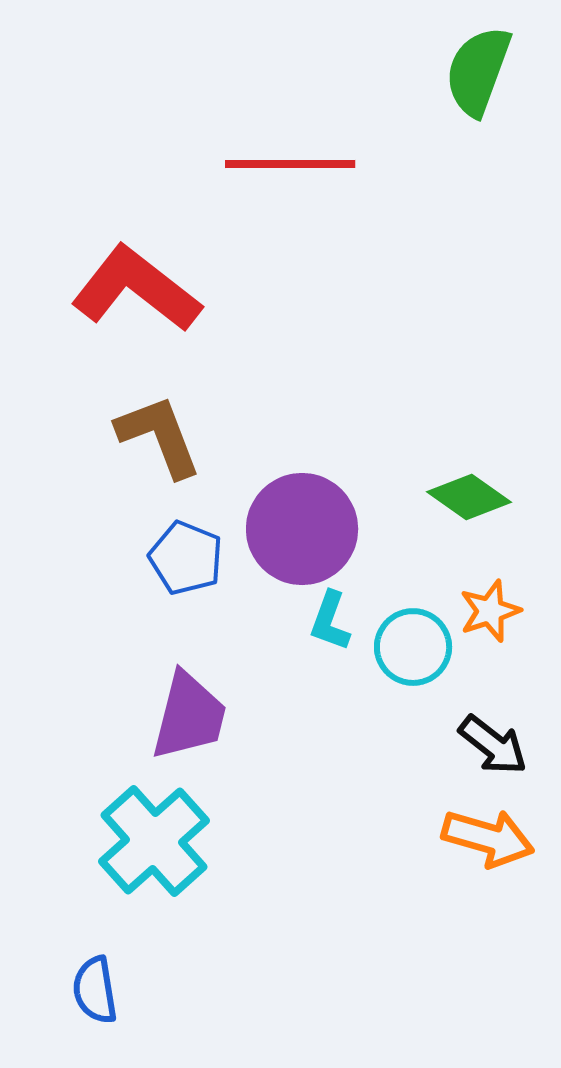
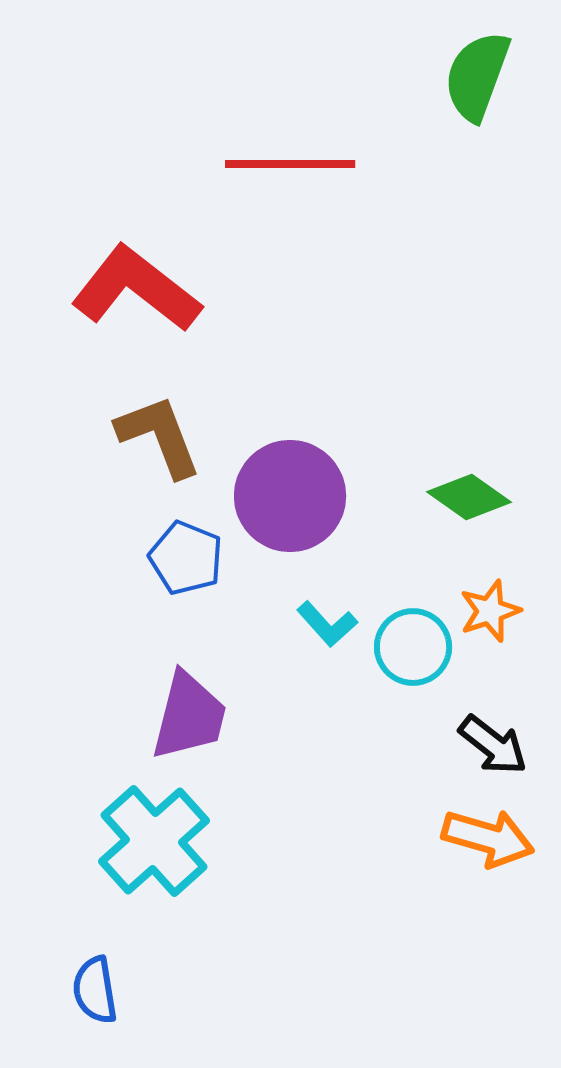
green semicircle: moved 1 px left, 5 px down
purple circle: moved 12 px left, 33 px up
cyan L-shape: moved 3 px left, 3 px down; rotated 62 degrees counterclockwise
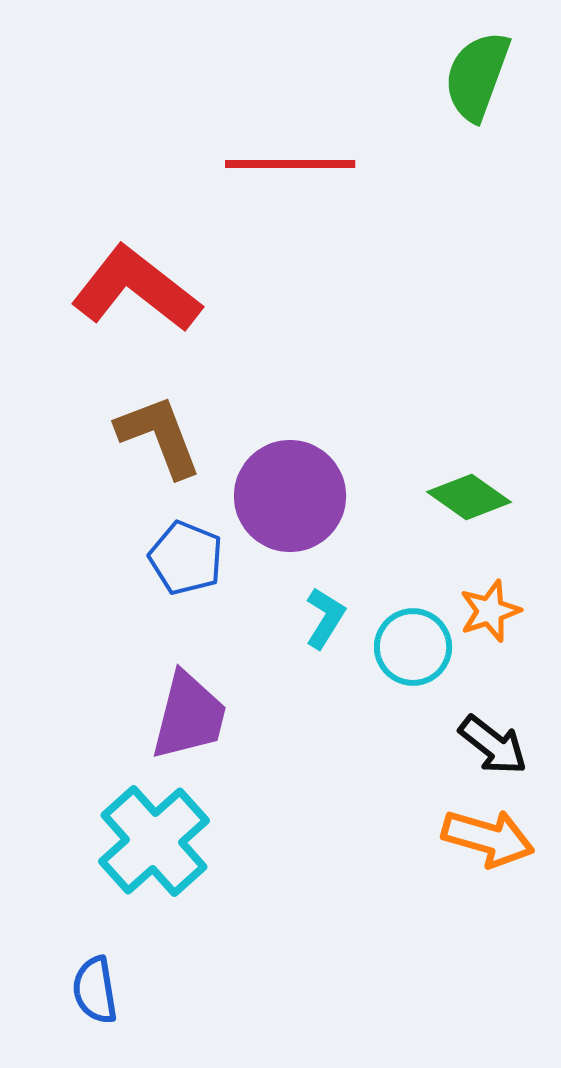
cyan L-shape: moved 2 px left, 6 px up; rotated 106 degrees counterclockwise
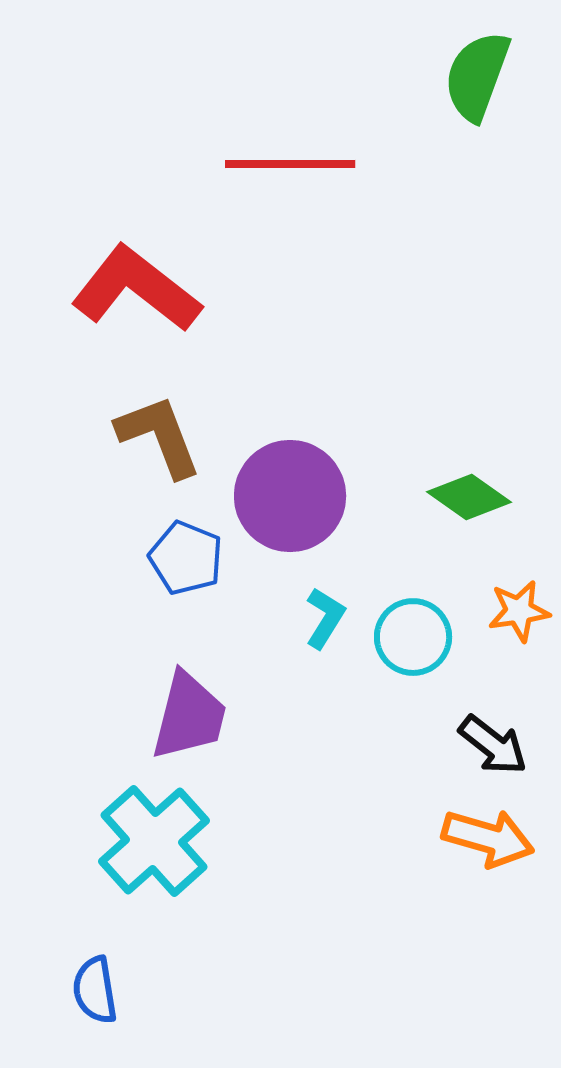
orange star: moved 29 px right; rotated 10 degrees clockwise
cyan circle: moved 10 px up
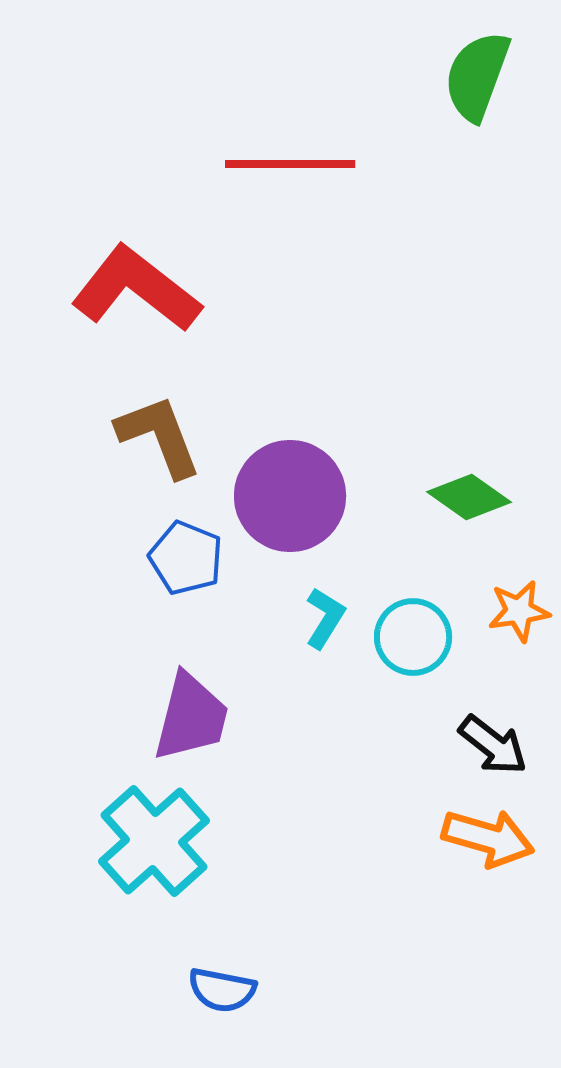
purple trapezoid: moved 2 px right, 1 px down
blue semicircle: moved 127 px right; rotated 70 degrees counterclockwise
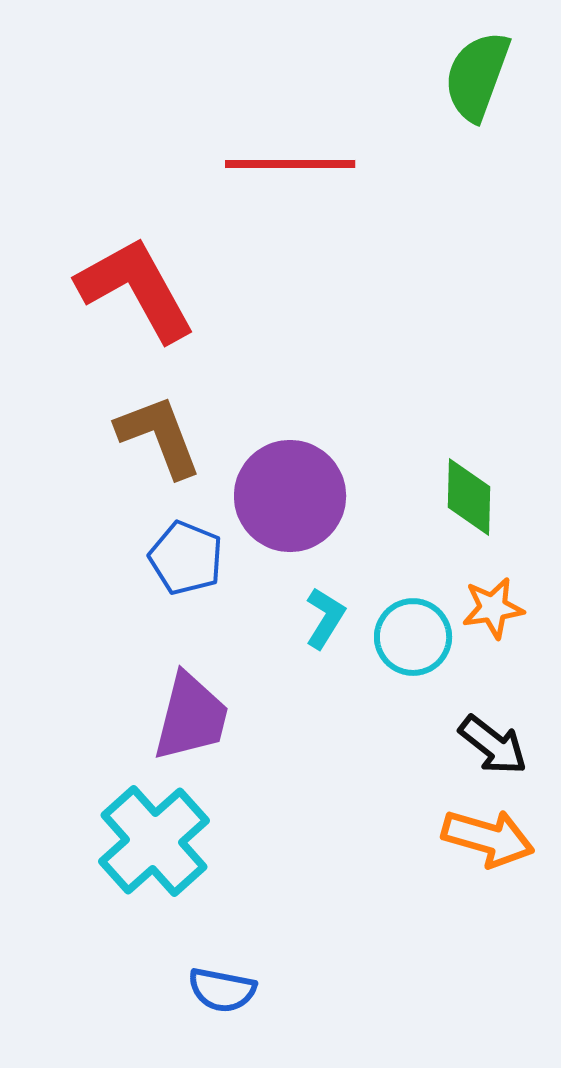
red L-shape: rotated 23 degrees clockwise
green diamond: rotated 56 degrees clockwise
orange star: moved 26 px left, 3 px up
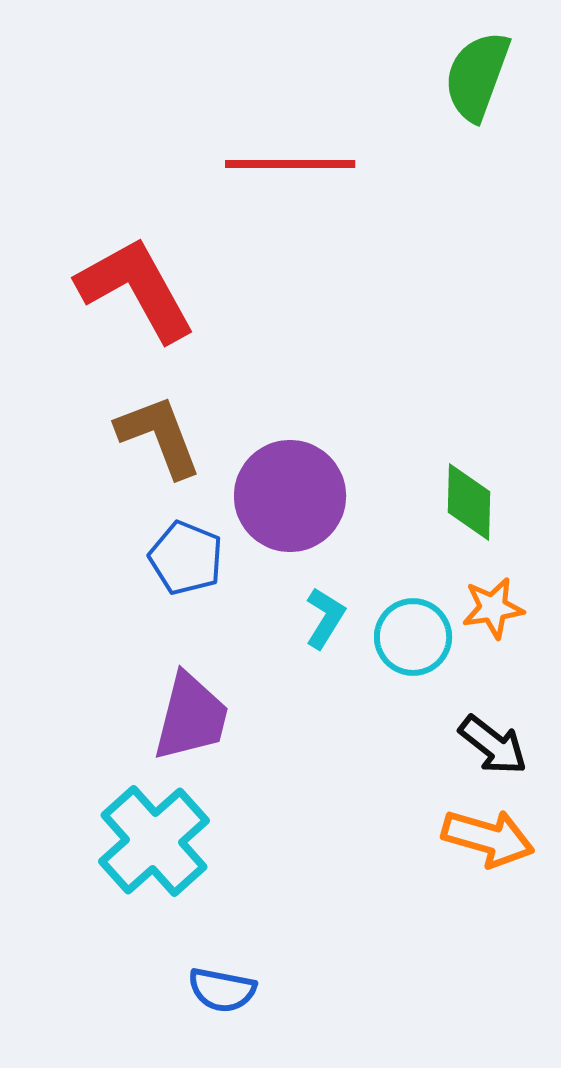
green diamond: moved 5 px down
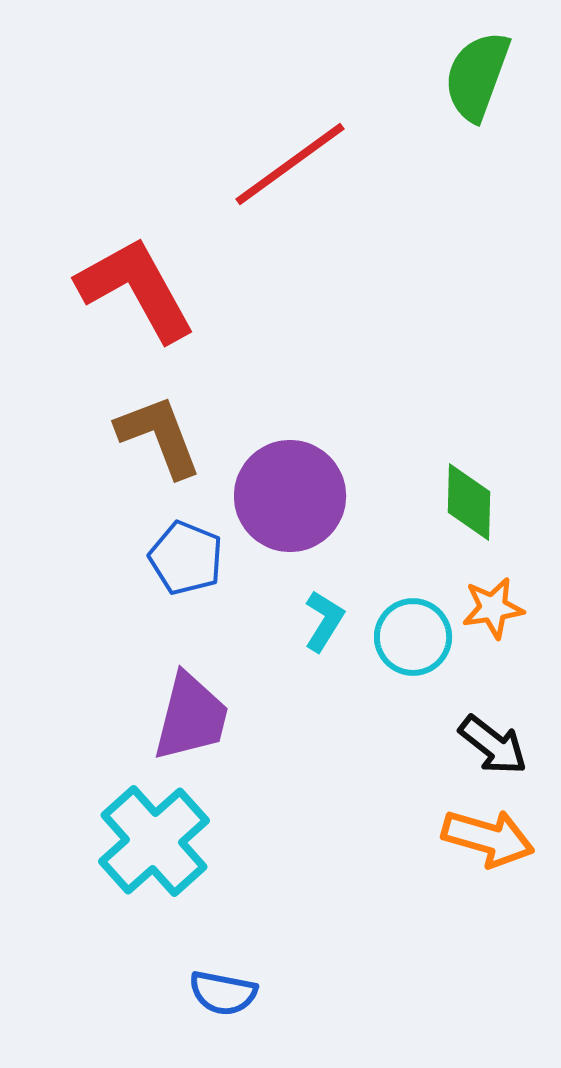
red line: rotated 36 degrees counterclockwise
cyan L-shape: moved 1 px left, 3 px down
blue semicircle: moved 1 px right, 3 px down
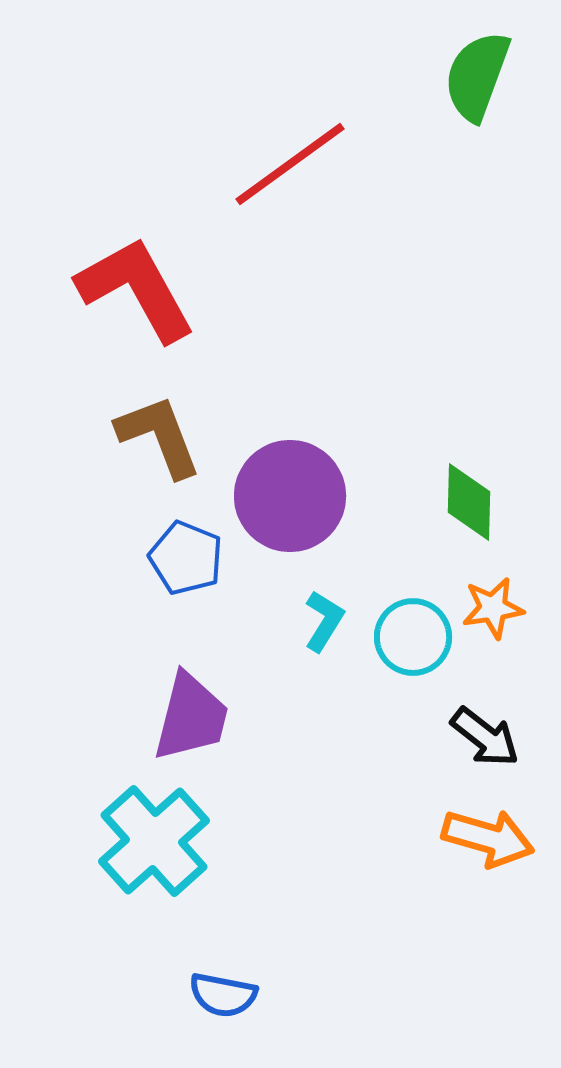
black arrow: moved 8 px left, 8 px up
blue semicircle: moved 2 px down
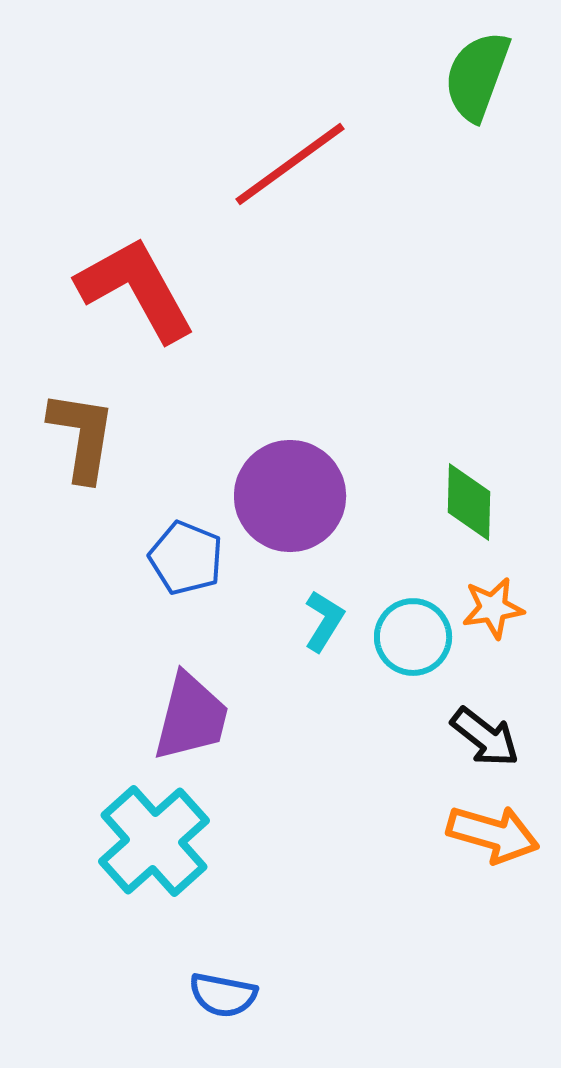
brown L-shape: moved 77 px left; rotated 30 degrees clockwise
orange arrow: moved 5 px right, 4 px up
